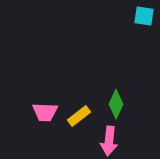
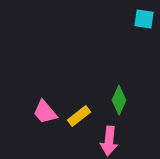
cyan square: moved 3 px down
green diamond: moved 3 px right, 4 px up
pink trapezoid: rotated 48 degrees clockwise
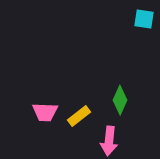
green diamond: moved 1 px right
pink trapezoid: rotated 48 degrees counterclockwise
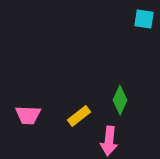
pink trapezoid: moved 17 px left, 3 px down
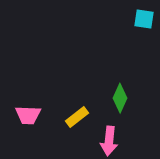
green diamond: moved 2 px up
yellow rectangle: moved 2 px left, 1 px down
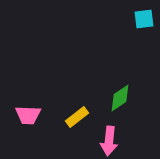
cyan square: rotated 15 degrees counterclockwise
green diamond: rotated 32 degrees clockwise
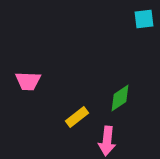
pink trapezoid: moved 34 px up
pink arrow: moved 2 px left
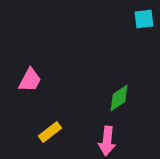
pink trapezoid: moved 2 px right, 1 px up; rotated 64 degrees counterclockwise
green diamond: moved 1 px left
yellow rectangle: moved 27 px left, 15 px down
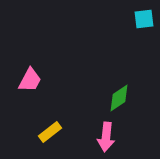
pink arrow: moved 1 px left, 4 px up
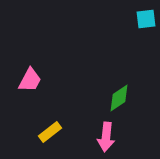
cyan square: moved 2 px right
